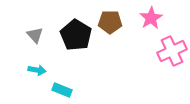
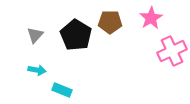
gray triangle: rotated 24 degrees clockwise
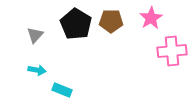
brown pentagon: moved 1 px right, 1 px up
black pentagon: moved 11 px up
pink cross: rotated 20 degrees clockwise
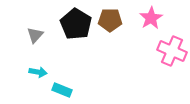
brown pentagon: moved 1 px left, 1 px up
pink cross: rotated 28 degrees clockwise
cyan arrow: moved 1 px right, 2 px down
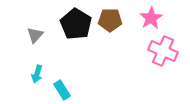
pink cross: moved 9 px left
cyan arrow: moved 1 px left, 2 px down; rotated 96 degrees clockwise
cyan rectangle: rotated 36 degrees clockwise
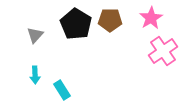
pink cross: rotated 32 degrees clockwise
cyan arrow: moved 2 px left, 1 px down; rotated 18 degrees counterclockwise
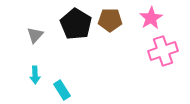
pink cross: rotated 16 degrees clockwise
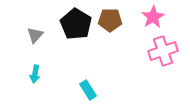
pink star: moved 2 px right, 1 px up
cyan arrow: moved 1 px up; rotated 12 degrees clockwise
cyan rectangle: moved 26 px right
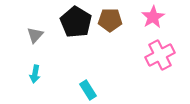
black pentagon: moved 2 px up
pink cross: moved 3 px left, 4 px down; rotated 8 degrees counterclockwise
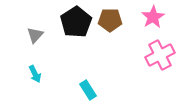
black pentagon: rotated 8 degrees clockwise
cyan arrow: rotated 36 degrees counterclockwise
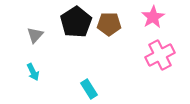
brown pentagon: moved 1 px left, 4 px down
cyan arrow: moved 2 px left, 2 px up
cyan rectangle: moved 1 px right, 1 px up
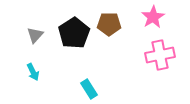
black pentagon: moved 2 px left, 11 px down
pink cross: rotated 16 degrees clockwise
